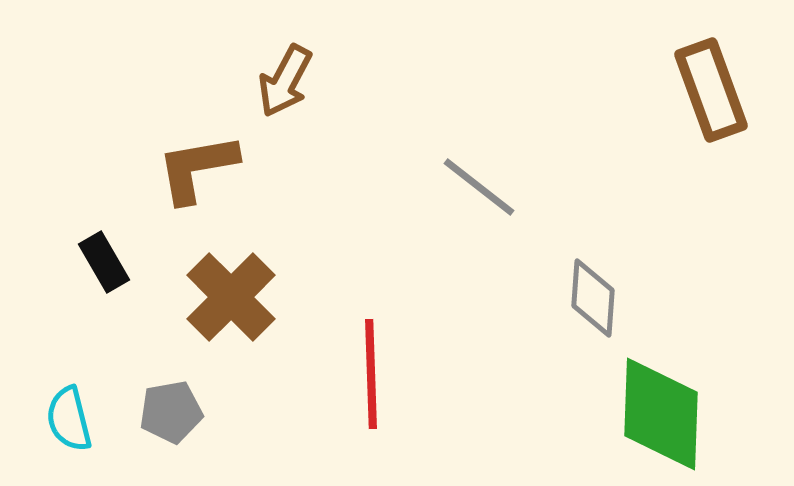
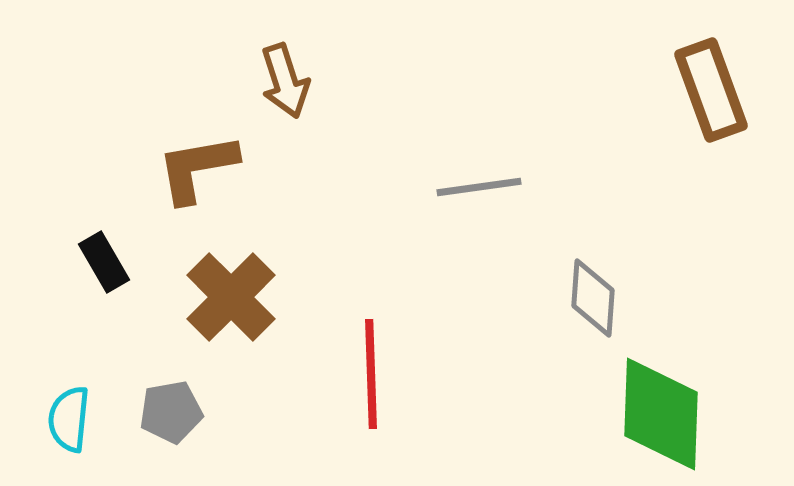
brown arrow: rotated 46 degrees counterclockwise
gray line: rotated 46 degrees counterclockwise
cyan semicircle: rotated 20 degrees clockwise
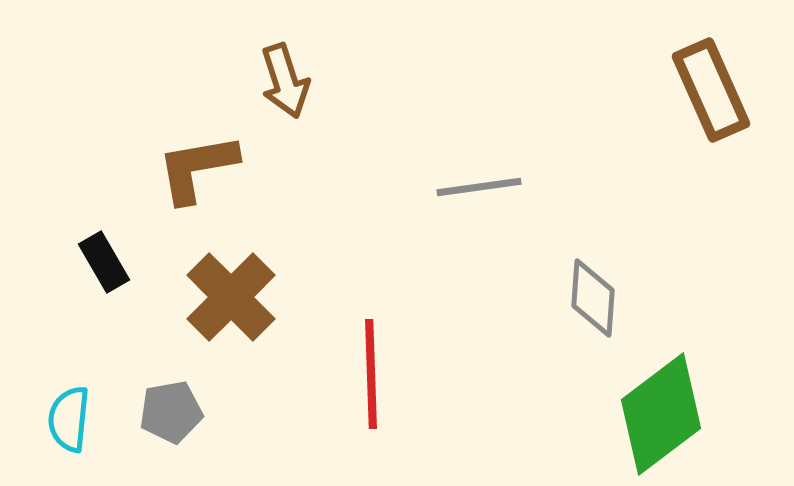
brown rectangle: rotated 4 degrees counterclockwise
green diamond: rotated 51 degrees clockwise
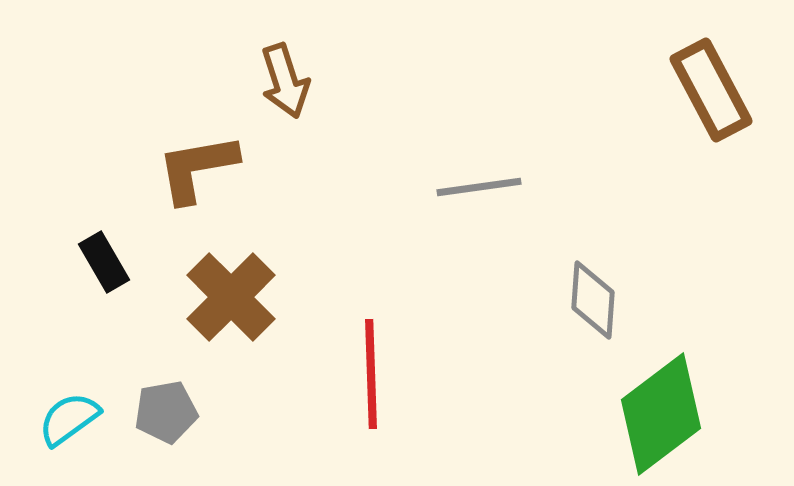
brown rectangle: rotated 4 degrees counterclockwise
gray diamond: moved 2 px down
gray pentagon: moved 5 px left
cyan semicircle: rotated 48 degrees clockwise
